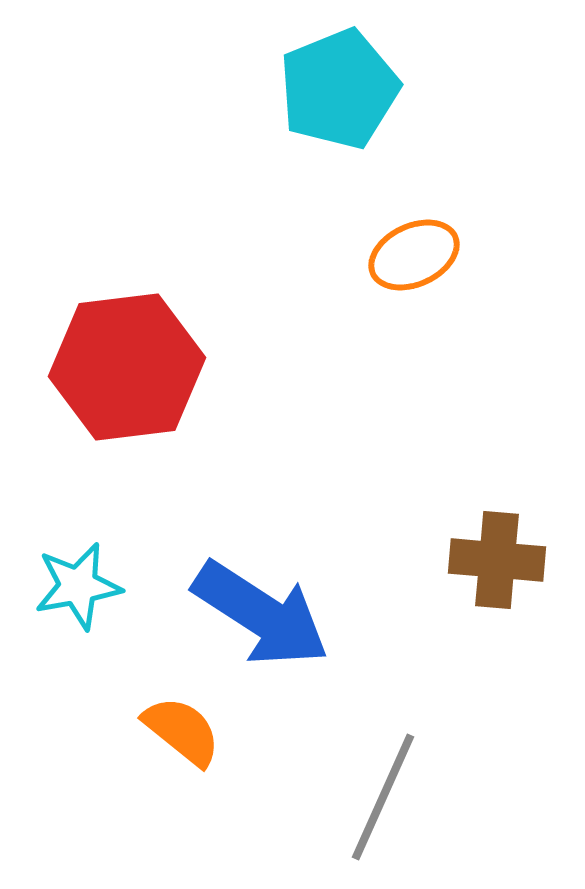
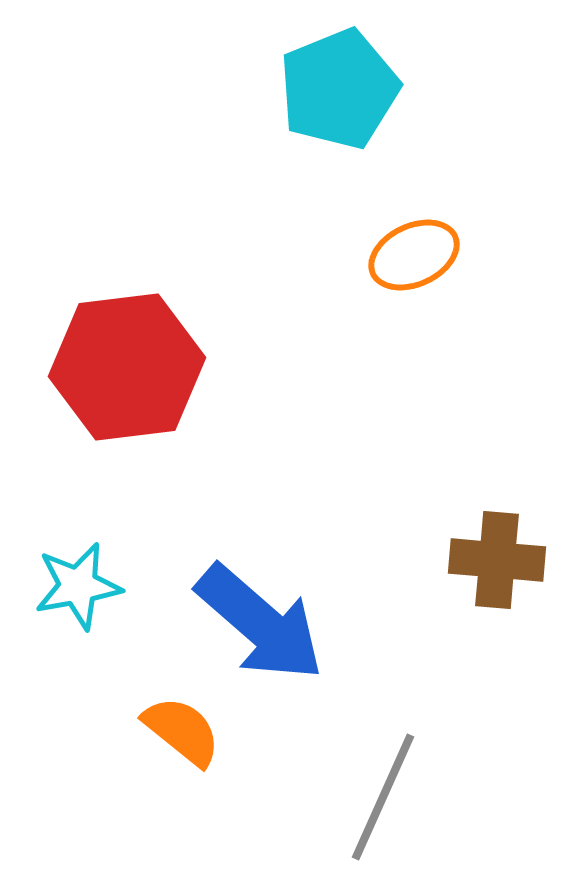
blue arrow: moved 1 px left, 9 px down; rotated 8 degrees clockwise
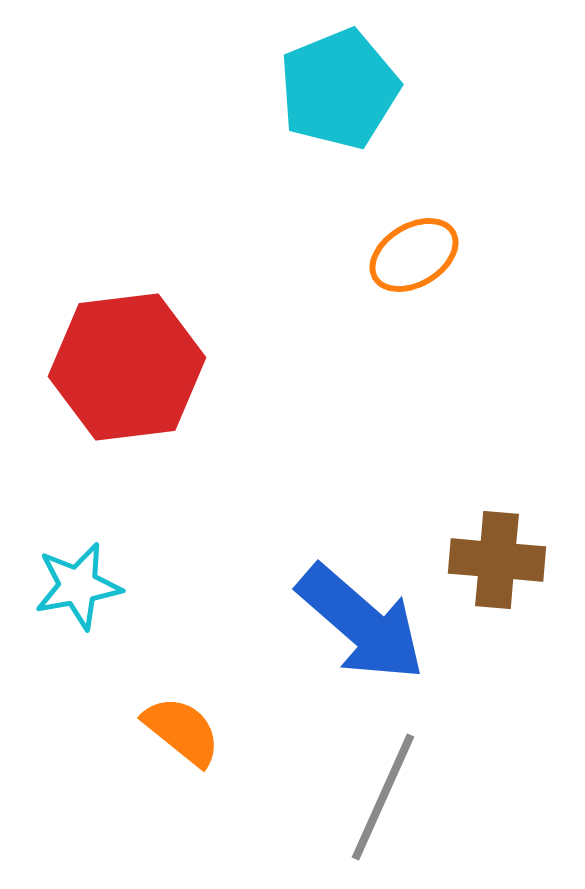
orange ellipse: rotated 6 degrees counterclockwise
blue arrow: moved 101 px right
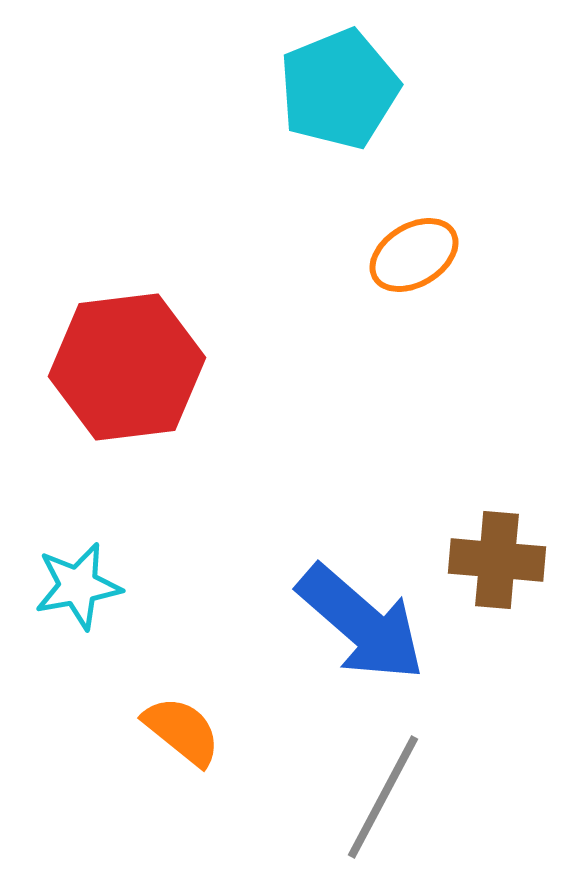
gray line: rotated 4 degrees clockwise
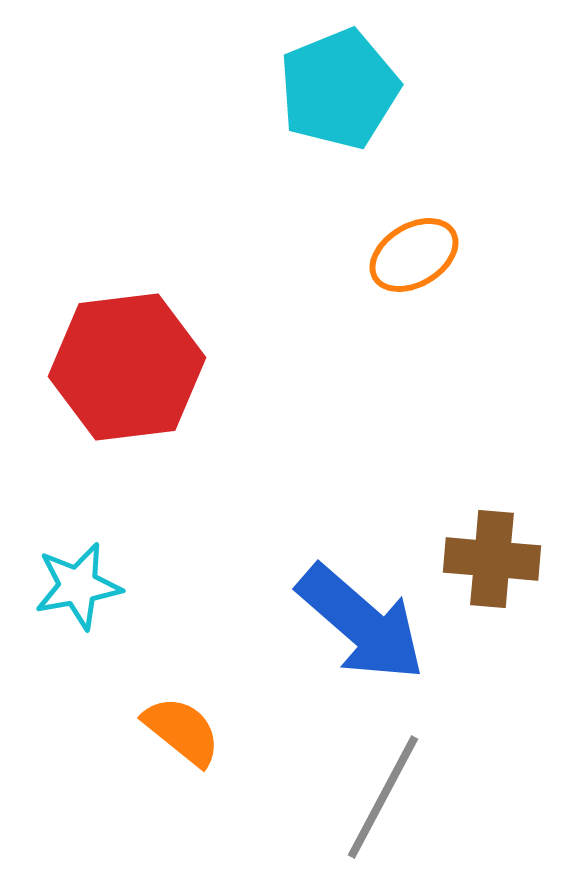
brown cross: moved 5 px left, 1 px up
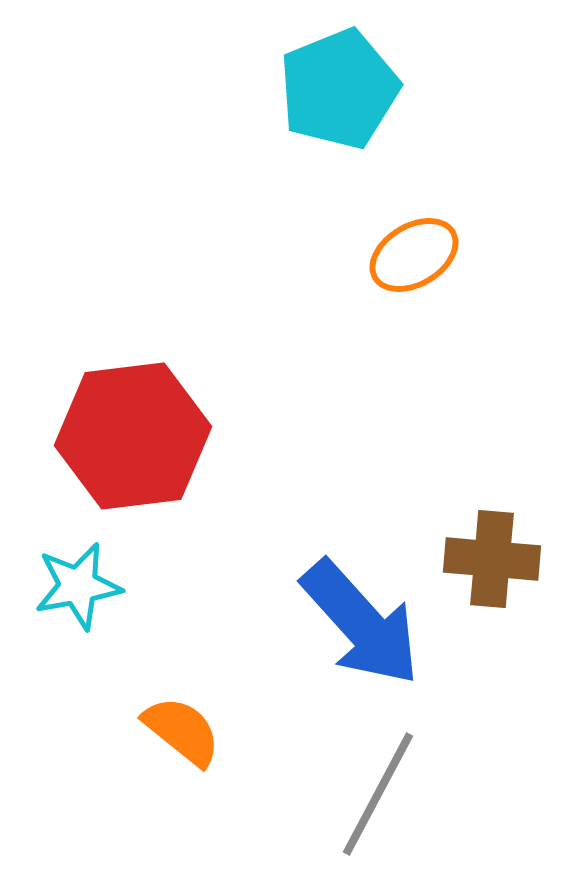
red hexagon: moved 6 px right, 69 px down
blue arrow: rotated 7 degrees clockwise
gray line: moved 5 px left, 3 px up
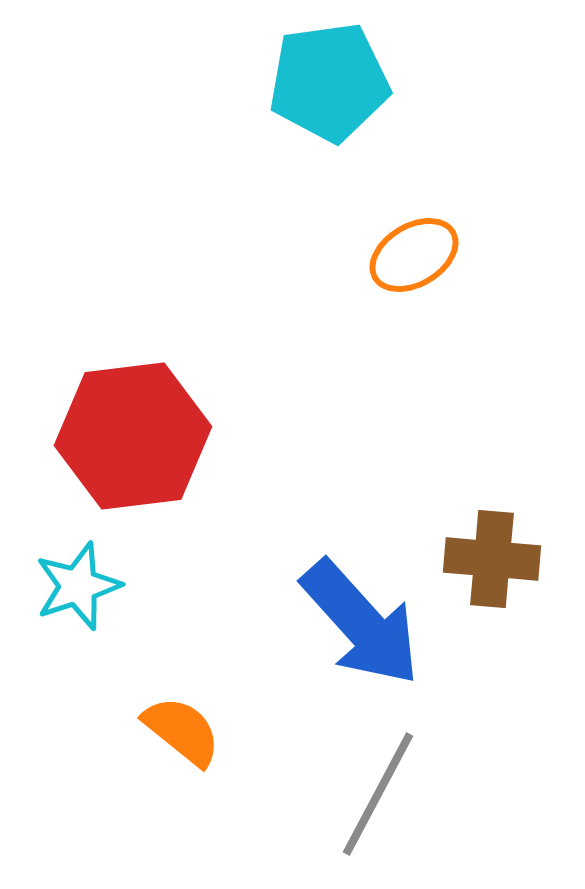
cyan pentagon: moved 10 px left, 7 px up; rotated 14 degrees clockwise
cyan star: rotated 8 degrees counterclockwise
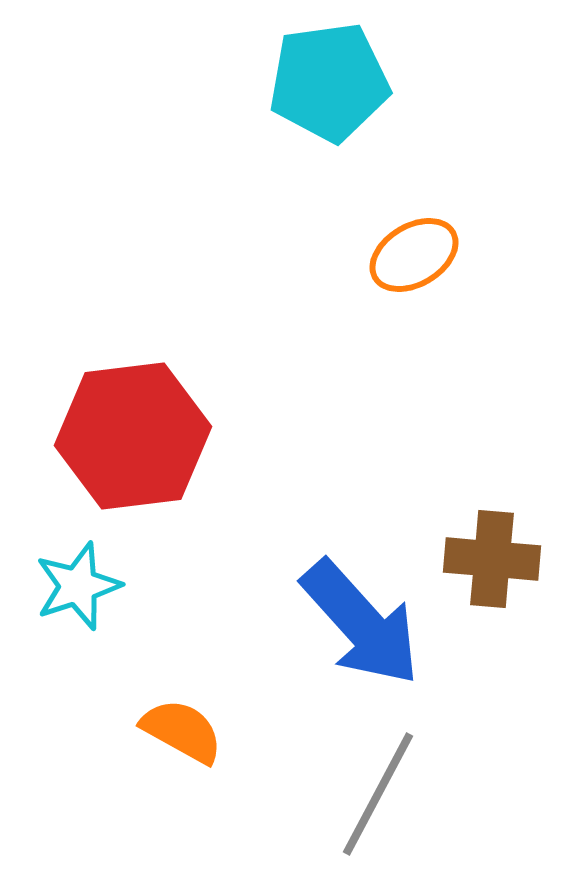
orange semicircle: rotated 10 degrees counterclockwise
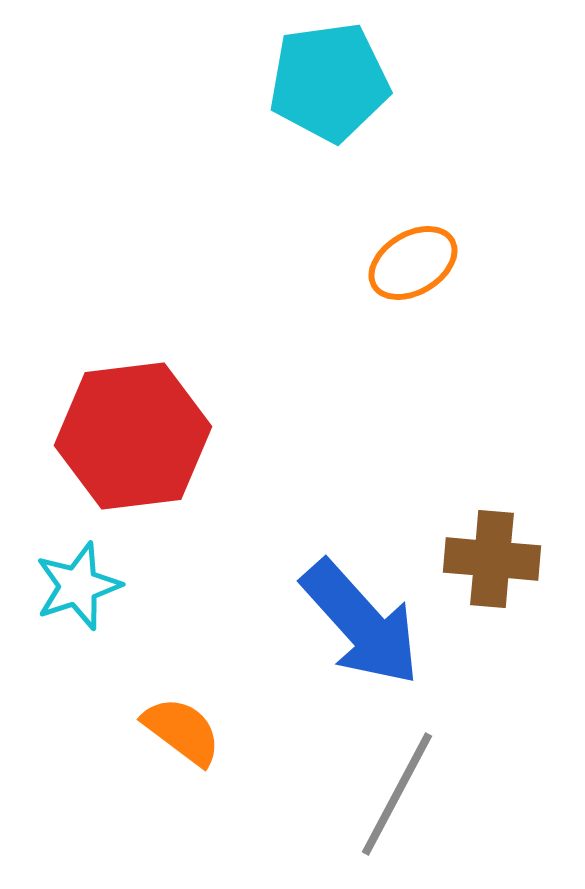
orange ellipse: moved 1 px left, 8 px down
orange semicircle: rotated 8 degrees clockwise
gray line: moved 19 px right
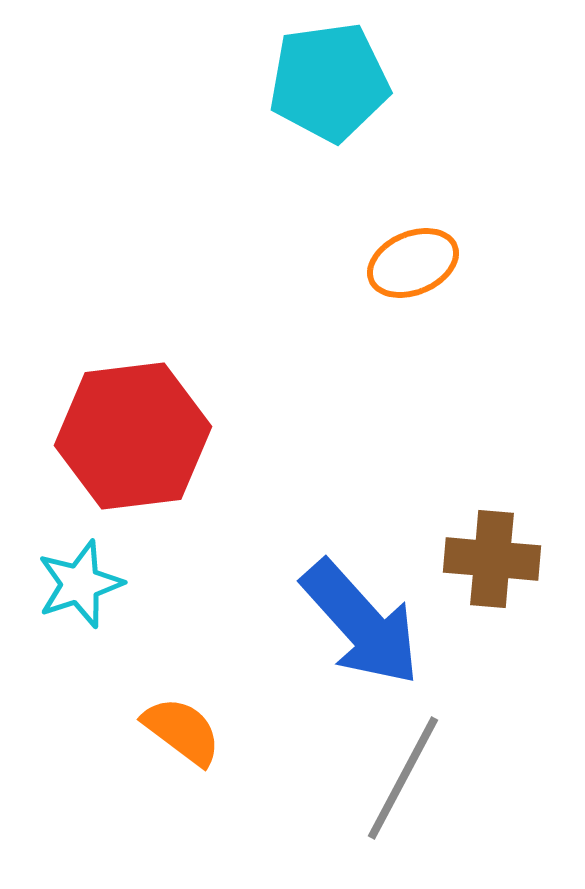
orange ellipse: rotated 8 degrees clockwise
cyan star: moved 2 px right, 2 px up
gray line: moved 6 px right, 16 px up
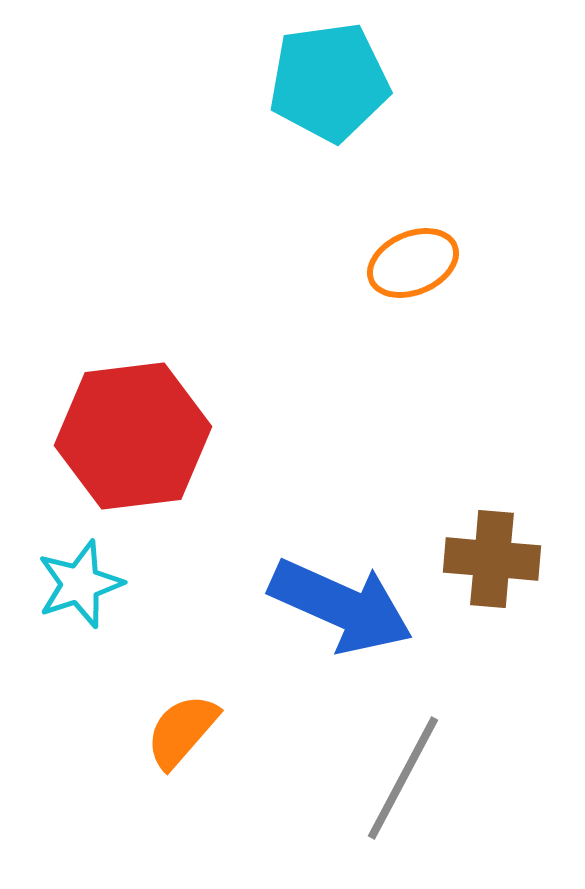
blue arrow: moved 20 px left, 17 px up; rotated 24 degrees counterclockwise
orange semicircle: rotated 86 degrees counterclockwise
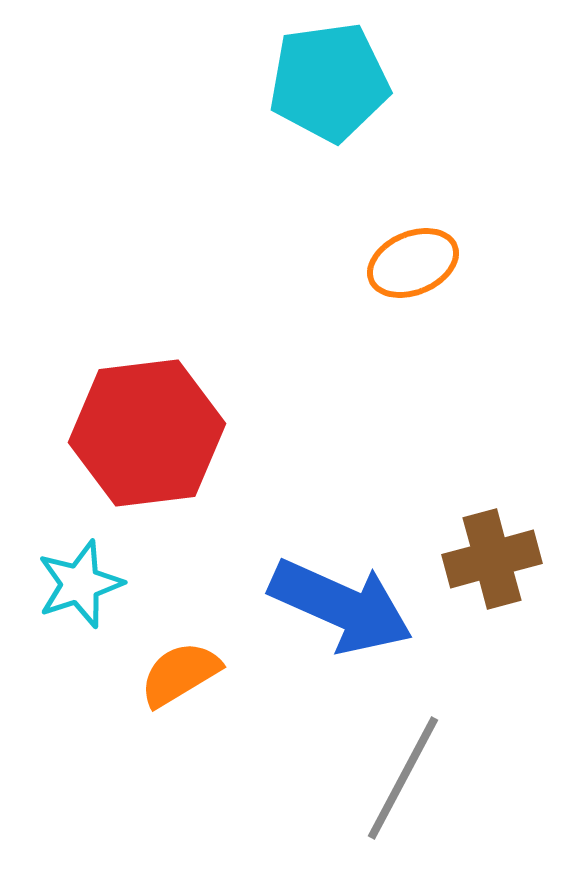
red hexagon: moved 14 px right, 3 px up
brown cross: rotated 20 degrees counterclockwise
orange semicircle: moved 2 px left, 57 px up; rotated 18 degrees clockwise
